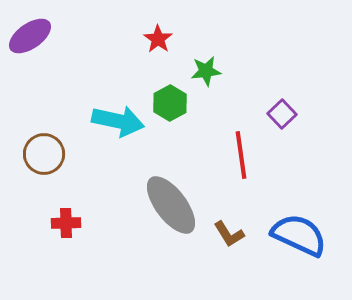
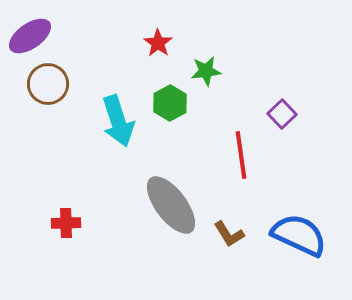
red star: moved 4 px down
cyan arrow: rotated 60 degrees clockwise
brown circle: moved 4 px right, 70 px up
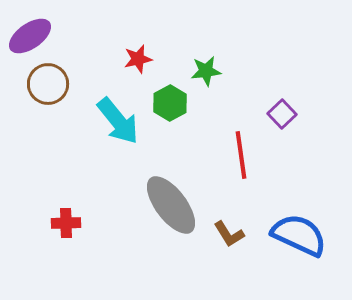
red star: moved 20 px left, 16 px down; rotated 24 degrees clockwise
cyan arrow: rotated 21 degrees counterclockwise
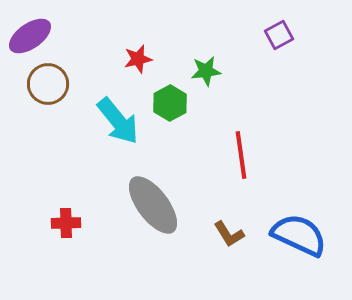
purple square: moved 3 px left, 79 px up; rotated 16 degrees clockwise
gray ellipse: moved 18 px left
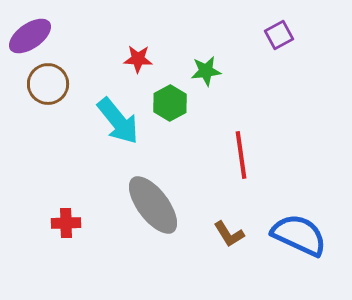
red star: rotated 16 degrees clockwise
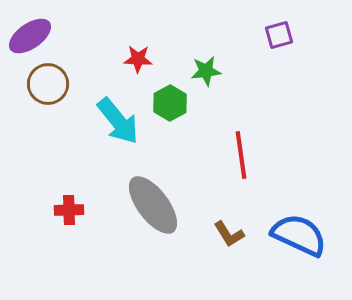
purple square: rotated 12 degrees clockwise
red cross: moved 3 px right, 13 px up
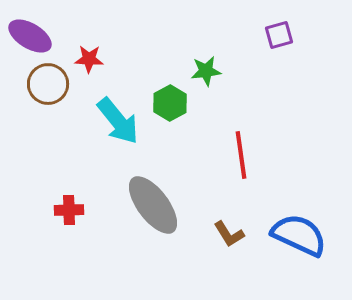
purple ellipse: rotated 66 degrees clockwise
red star: moved 49 px left
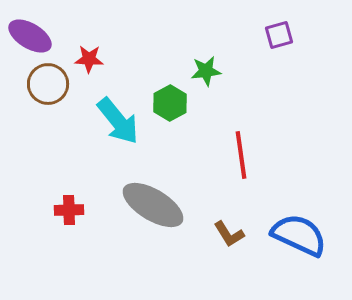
gray ellipse: rotated 22 degrees counterclockwise
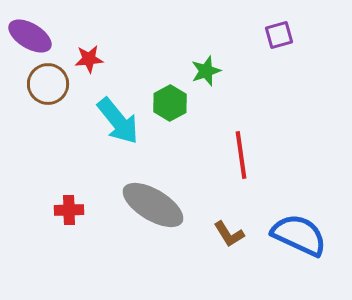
red star: rotated 8 degrees counterclockwise
green star: rotated 12 degrees counterclockwise
